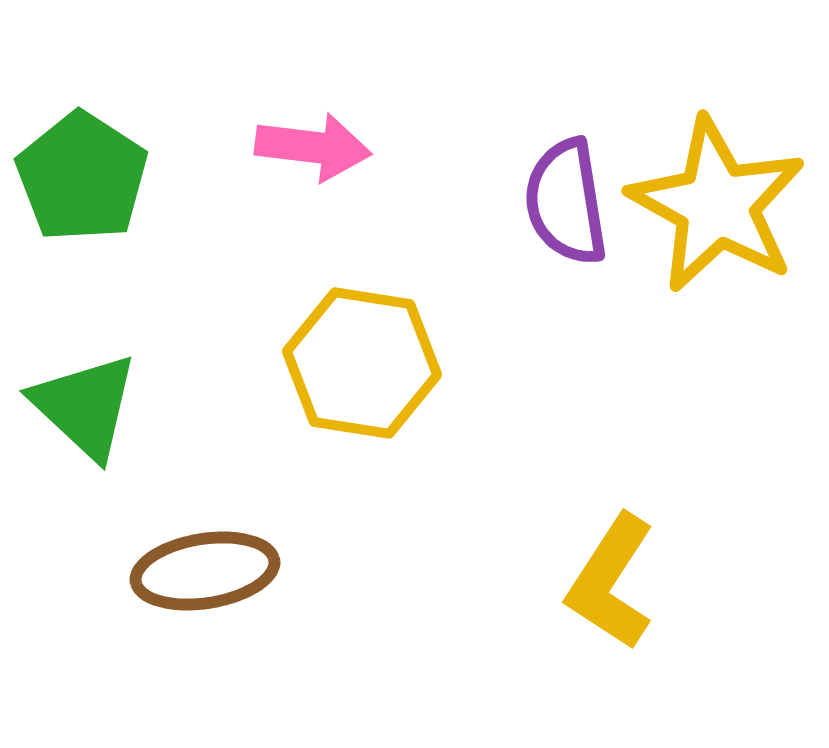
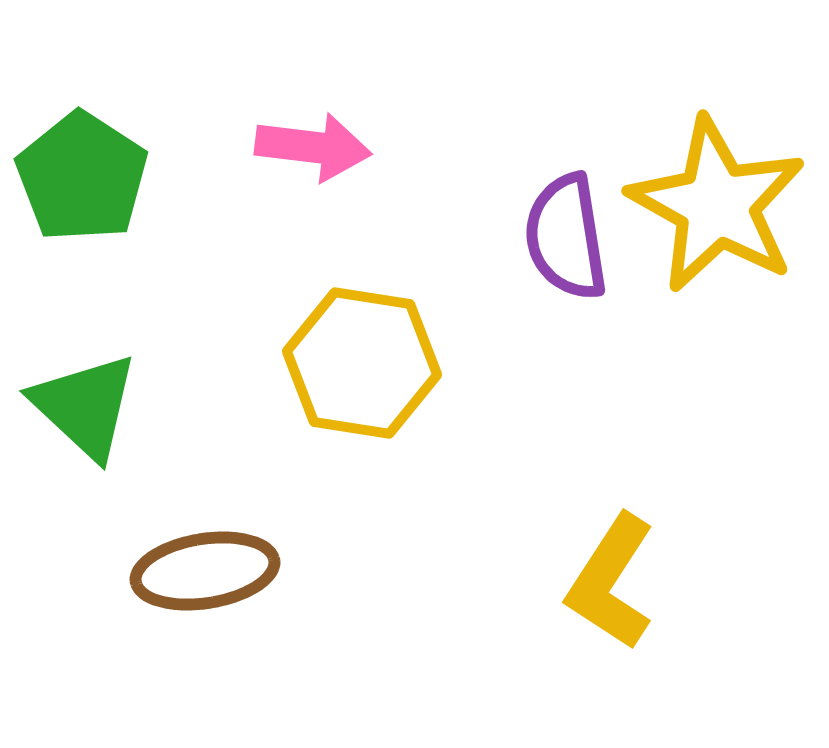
purple semicircle: moved 35 px down
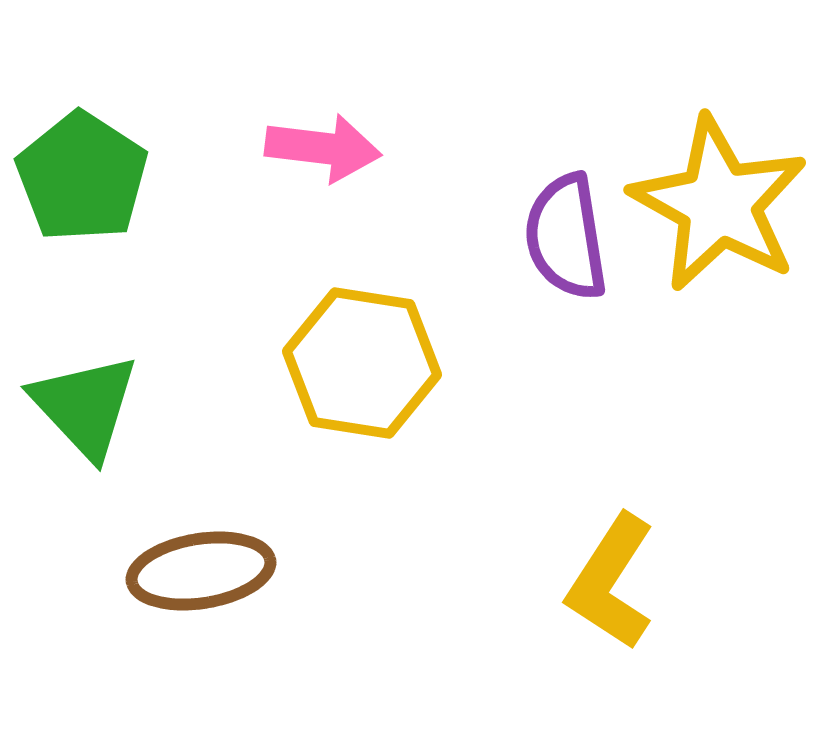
pink arrow: moved 10 px right, 1 px down
yellow star: moved 2 px right, 1 px up
green triangle: rotated 4 degrees clockwise
brown ellipse: moved 4 px left
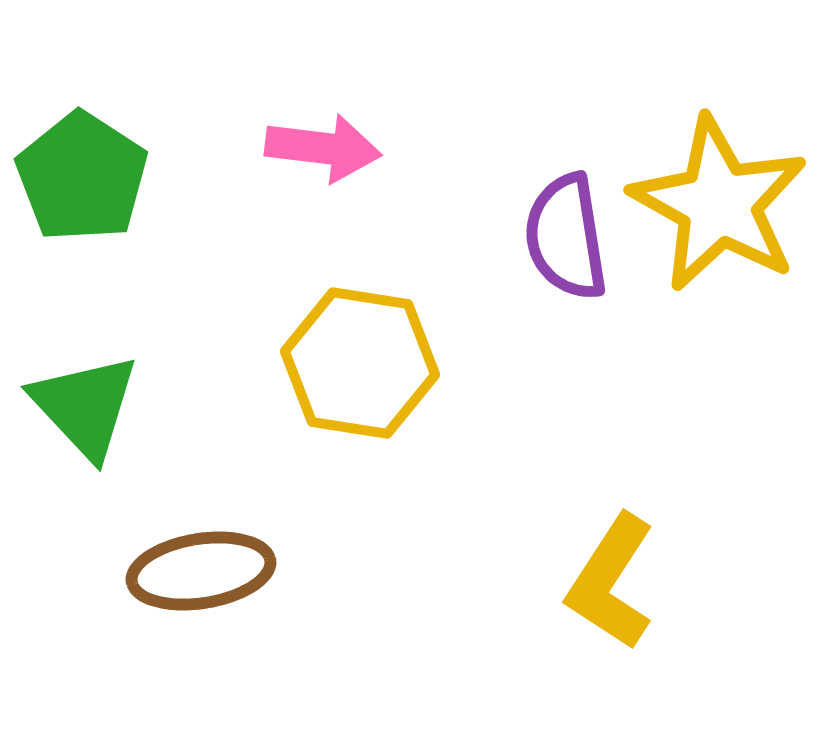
yellow hexagon: moved 2 px left
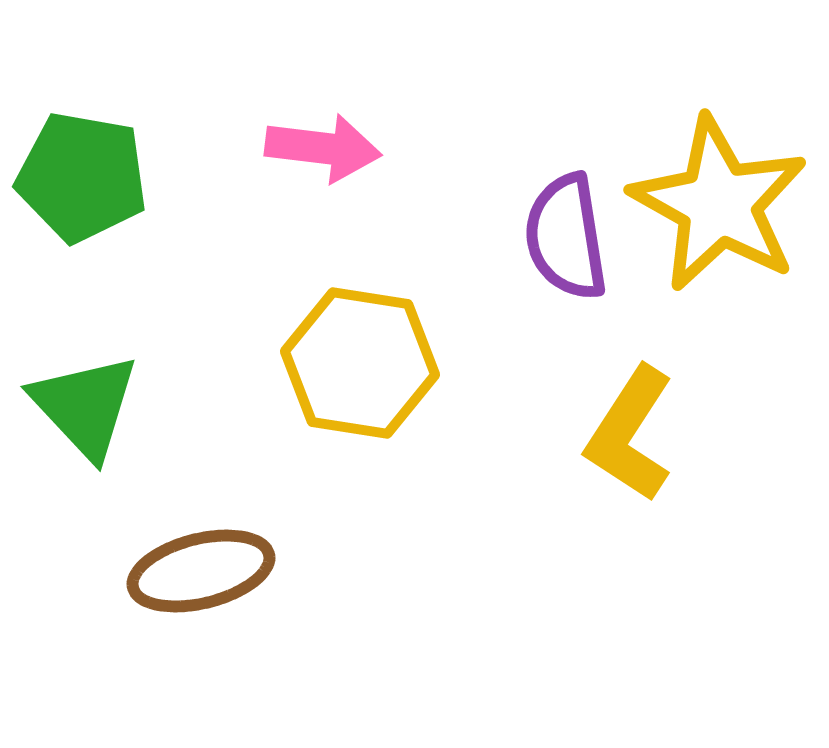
green pentagon: rotated 23 degrees counterclockwise
brown ellipse: rotated 5 degrees counterclockwise
yellow L-shape: moved 19 px right, 148 px up
